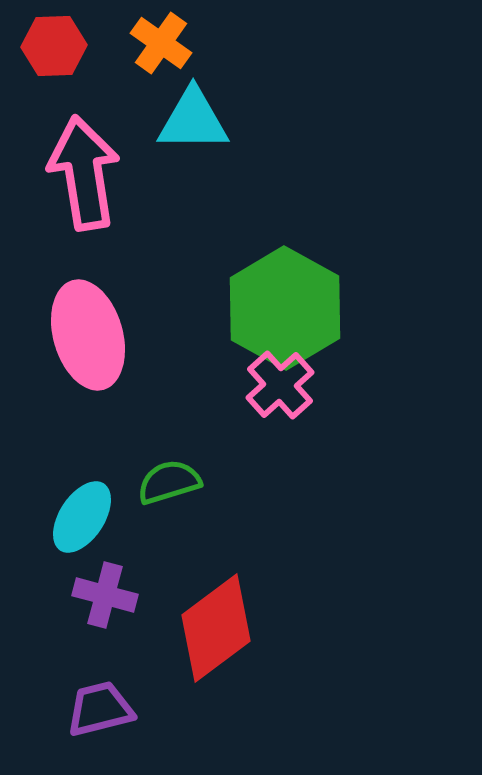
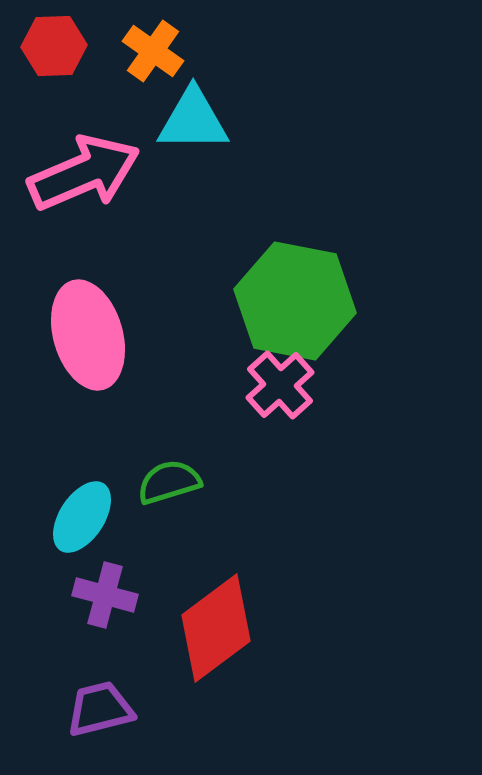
orange cross: moved 8 px left, 8 px down
pink arrow: rotated 76 degrees clockwise
green hexagon: moved 10 px right, 7 px up; rotated 18 degrees counterclockwise
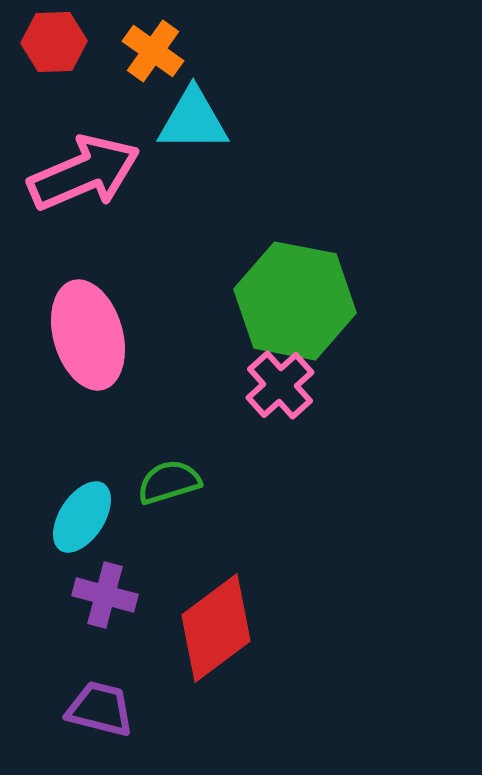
red hexagon: moved 4 px up
purple trapezoid: rotated 28 degrees clockwise
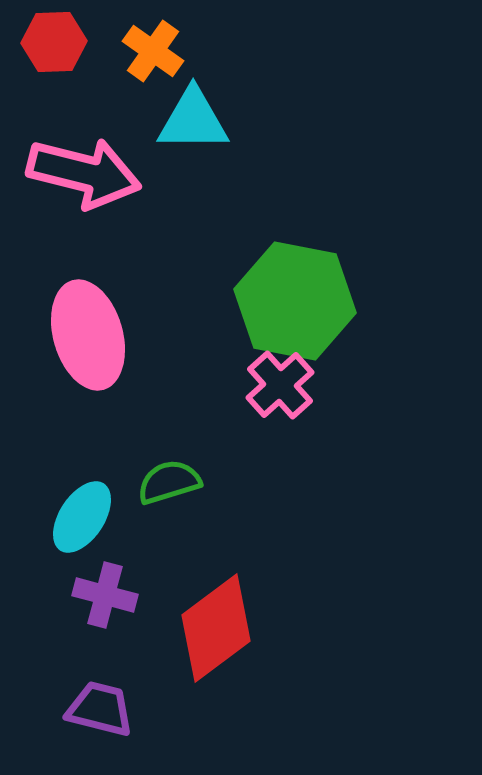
pink arrow: rotated 37 degrees clockwise
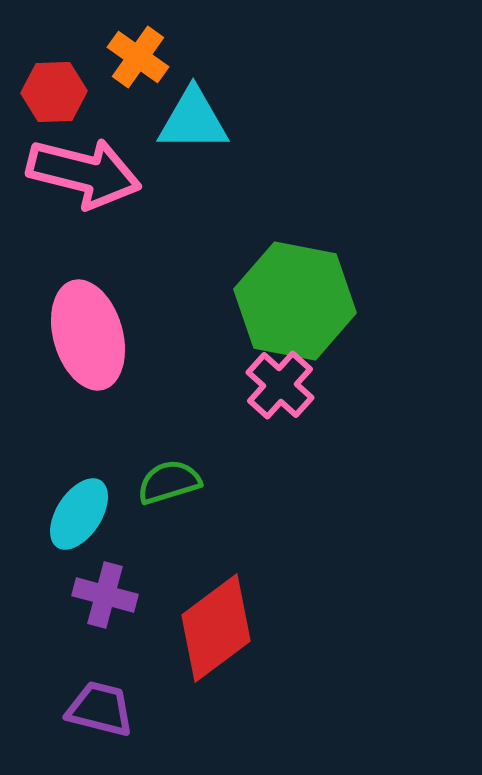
red hexagon: moved 50 px down
orange cross: moved 15 px left, 6 px down
pink cross: rotated 6 degrees counterclockwise
cyan ellipse: moved 3 px left, 3 px up
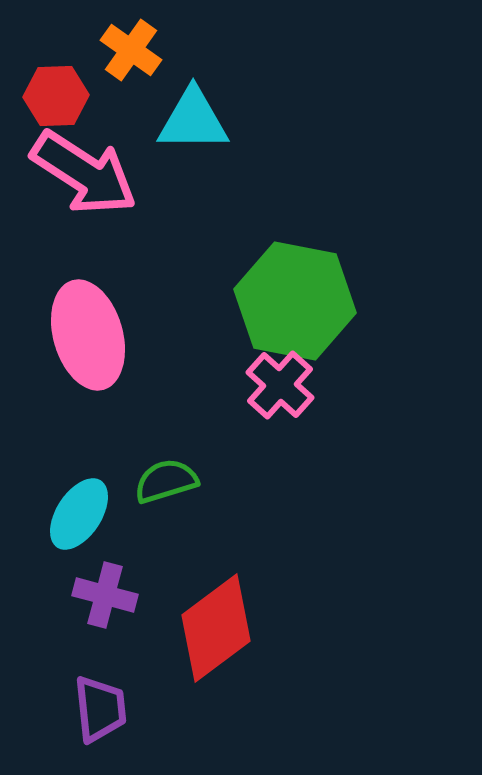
orange cross: moved 7 px left, 7 px up
red hexagon: moved 2 px right, 4 px down
pink arrow: rotated 19 degrees clockwise
green semicircle: moved 3 px left, 1 px up
purple trapezoid: rotated 70 degrees clockwise
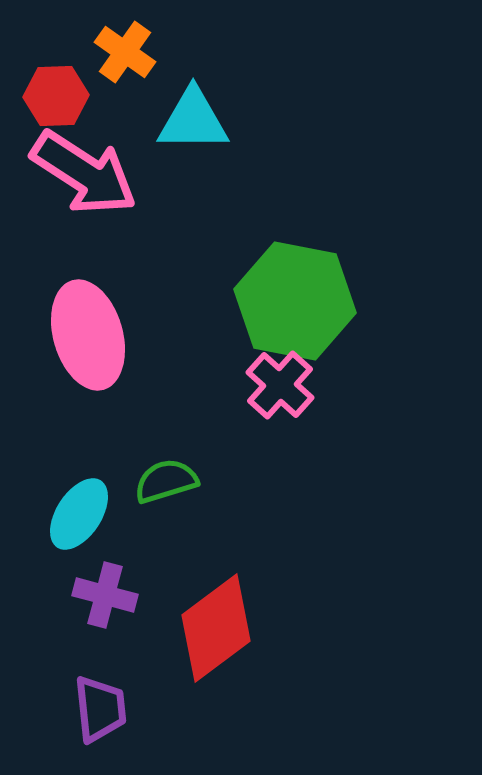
orange cross: moved 6 px left, 2 px down
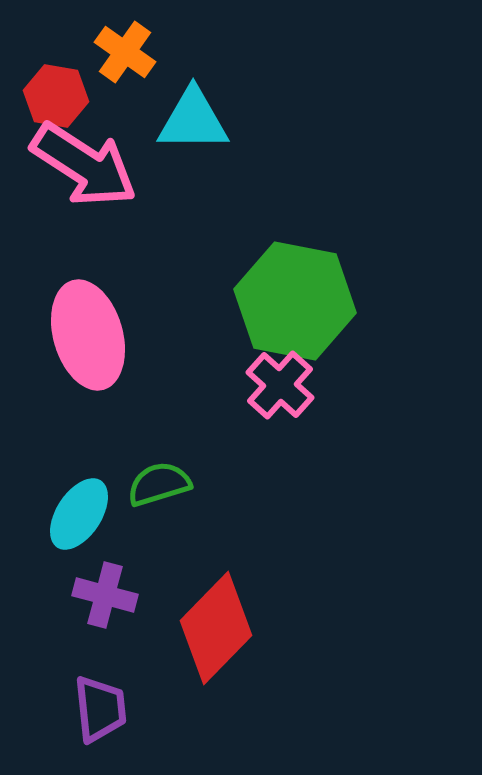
red hexagon: rotated 12 degrees clockwise
pink arrow: moved 8 px up
green semicircle: moved 7 px left, 3 px down
red diamond: rotated 9 degrees counterclockwise
